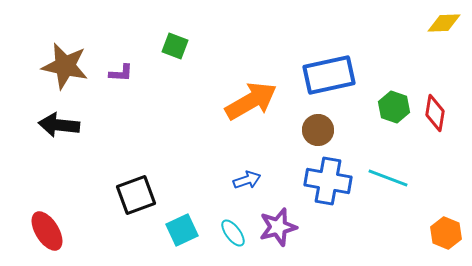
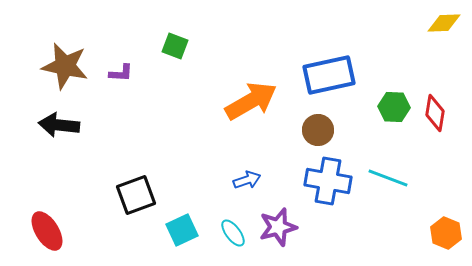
green hexagon: rotated 16 degrees counterclockwise
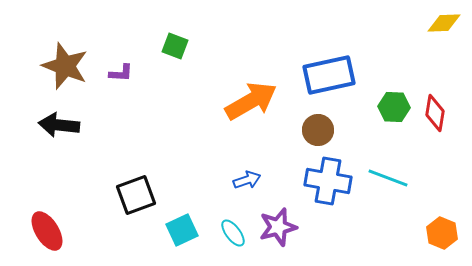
brown star: rotated 9 degrees clockwise
orange hexagon: moved 4 px left
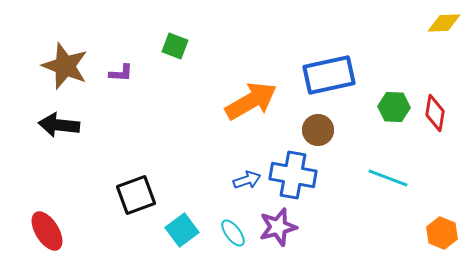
blue cross: moved 35 px left, 6 px up
cyan square: rotated 12 degrees counterclockwise
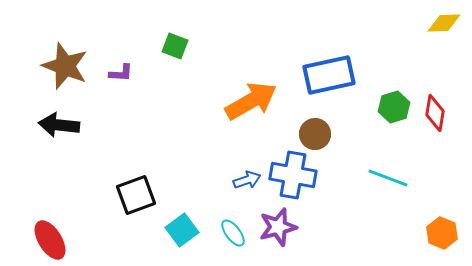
green hexagon: rotated 20 degrees counterclockwise
brown circle: moved 3 px left, 4 px down
red ellipse: moved 3 px right, 9 px down
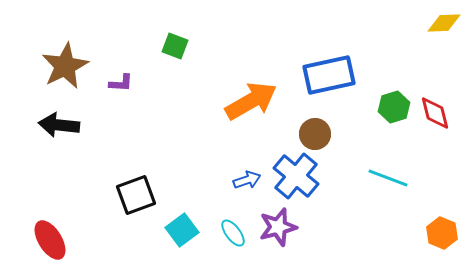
brown star: rotated 24 degrees clockwise
purple L-shape: moved 10 px down
red diamond: rotated 24 degrees counterclockwise
blue cross: moved 3 px right, 1 px down; rotated 30 degrees clockwise
